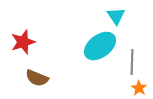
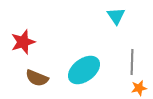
cyan ellipse: moved 16 px left, 24 px down
orange star: rotated 28 degrees clockwise
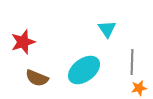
cyan triangle: moved 9 px left, 13 px down
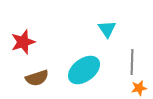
brown semicircle: rotated 40 degrees counterclockwise
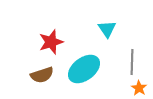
red star: moved 28 px right
cyan ellipse: moved 1 px up
brown semicircle: moved 5 px right, 3 px up
orange star: rotated 28 degrees counterclockwise
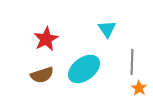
red star: moved 5 px left, 3 px up; rotated 10 degrees counterclockwise
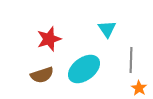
red star: moved 3 px right; rotated 10 degrees clockwise
gray line: moved 1 px left, 2 px up
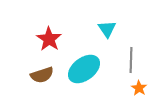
red star: rotated 20 degrees counterclockwise
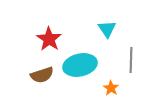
cyan ellipse: moved 4 px left, 4 px up; rotated 24 degrees clockwise
orange star: moved 28 px left
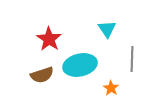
gray line: moved 1 px right, 1 px up
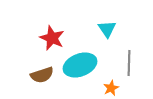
red star: moved 3 px right, 1 px up; rotated 10 degrees counterclockwise
gray line: moved 3 px left, 4 px down
cyan ellipse: rotated 8 degrees counterclockwise
orange star: rotated 14 degrees clockwise
